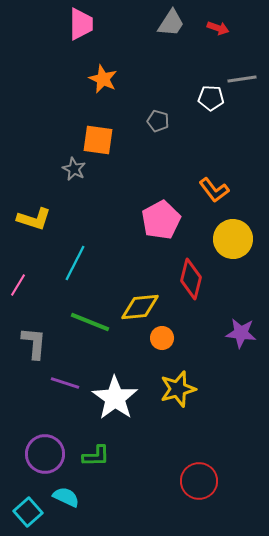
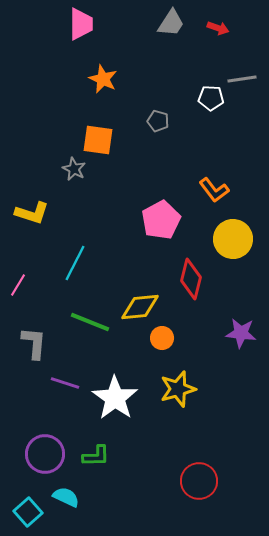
yellow L-shape: moved 2 px left, 6 px up
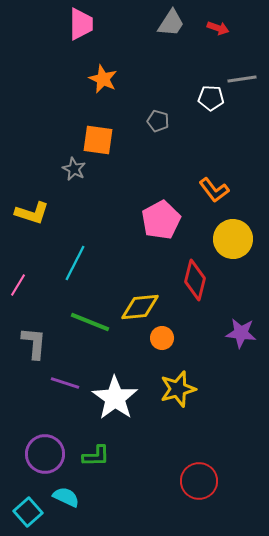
red diamond: moved 4 px right, 1 px down
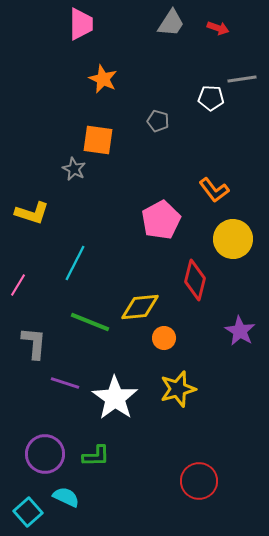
purple star: moved 1 px left, 2 px up; rotated 24 degrees clockwise
orange circle: moved 2 px right
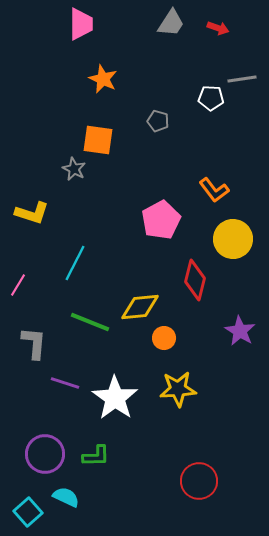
yellow star: rotated 12 degrees clockwise
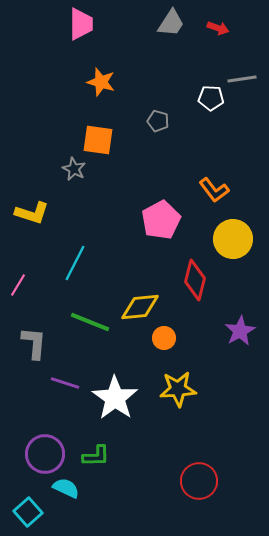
orange star: moved 2 px left, 3 px down; rotated 8 degrees counterclockwise
purple star: rotated 12 degrees clockwise
cyan semicircle: moved 9 px up
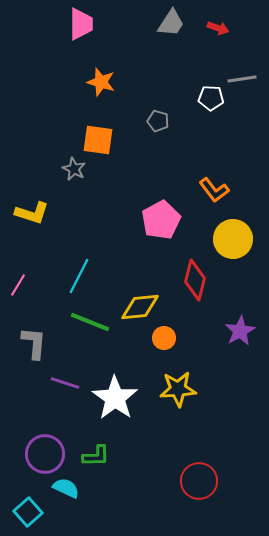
cyan line: moved 4 px right, 13 px down
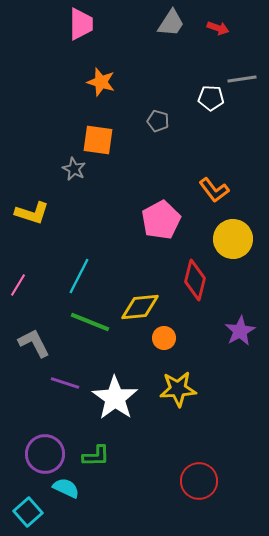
gray L-shape: rotated 32 degrees counterclockwise
